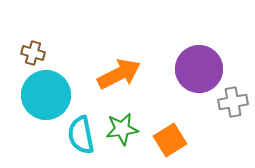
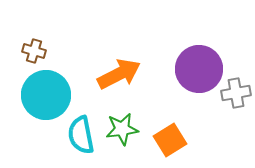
brown cross: moved 1 px right, 2 px up
gray cross: moved 3 px right, 9 px up
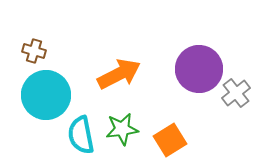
gray cross: rotated 28 degrees counterclockwise
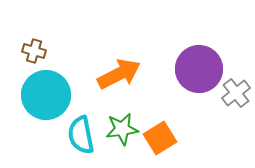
orange square: moved 10 px left, 2 px up
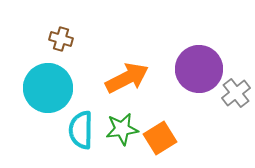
brown cross: moved 27 px right, 12 px up
orange arrow: moved 8 px right, 4 px down
cyan circle: moved 2 px right, 7 px up
cyan semicircle: moved 5 px up; rotated 12 degrees clockwise
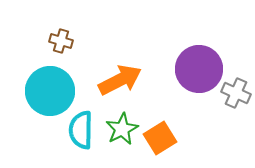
brown cross: moved 2 px down
orange arrow: moved 7 px left, 2 px down
cyan circle: moved 2 px right, 3 px down
gray cross: rotated 28 degrees counterclockwise
green star: rotated 20 degrees counterclockwise
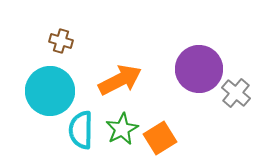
gray cross: rotated 16 degrees clockwise
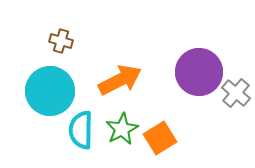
purple circle: moved 3 px down
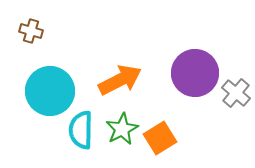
brown cross: moved 30 px left, 10 px up
purple circle: moved 4 px left, 1 px down
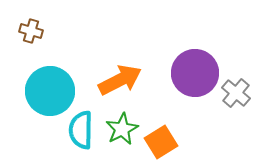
orange square: moved 1 px right, 4 px down
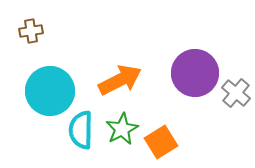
brown cross: rotated 25 degrees counterclockwise
